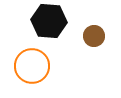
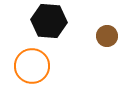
brown circle: moved 13 px right
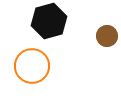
black hexagon: rotated 20 degrees counterclockwise
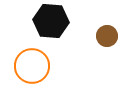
black hexagon: moved 2 px right; rotated 20 degrees clockwise
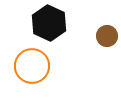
black hexagon: moved 2 px left, 2 px down; rotated 20 degrees clockwise
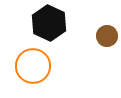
orange circle: moved 1 px right
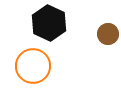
brown circle: moved 1 px right, 2 px up
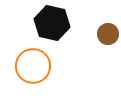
black hexagon: moved 3 px right; rotated 12 degrees counterclockwise
